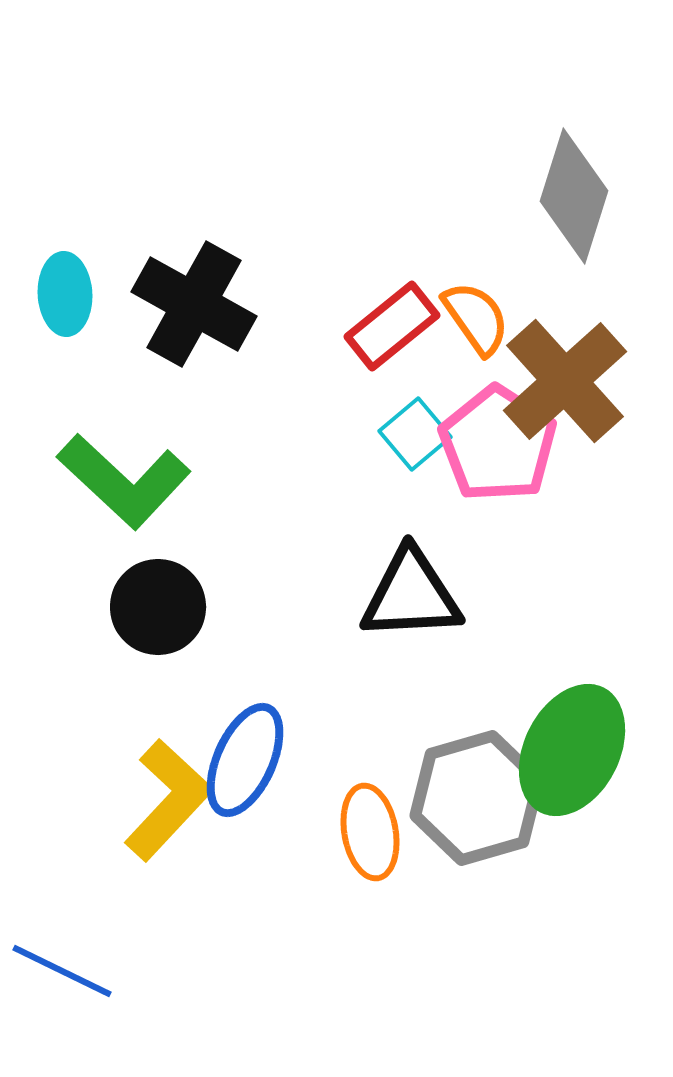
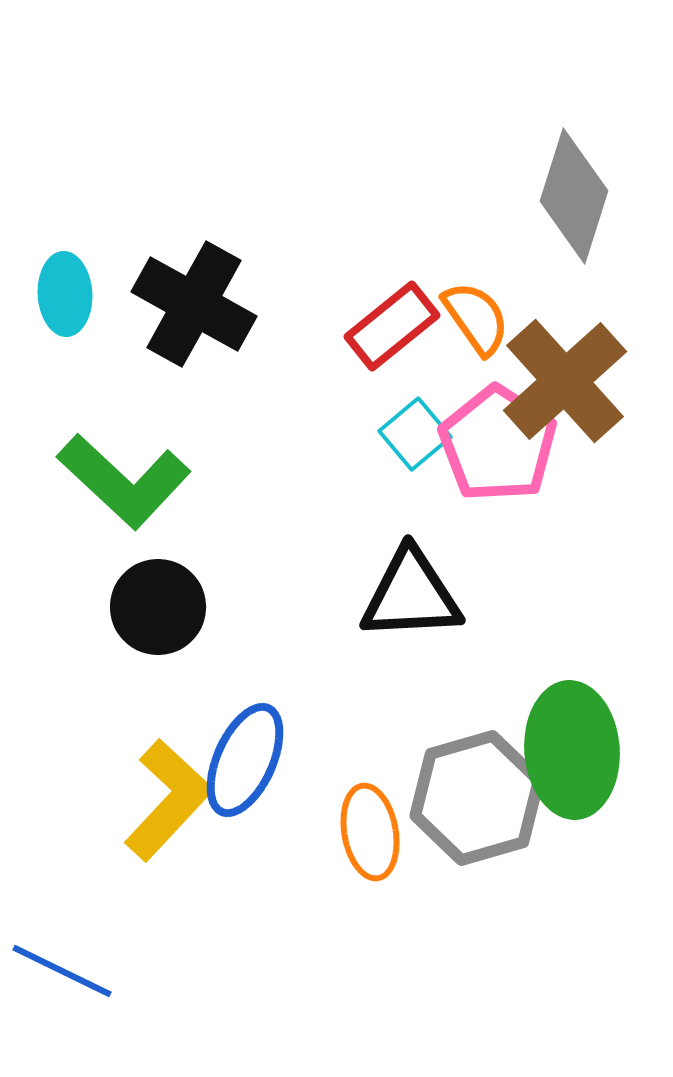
green ellipse: rotated 31 degrees counterclockwise
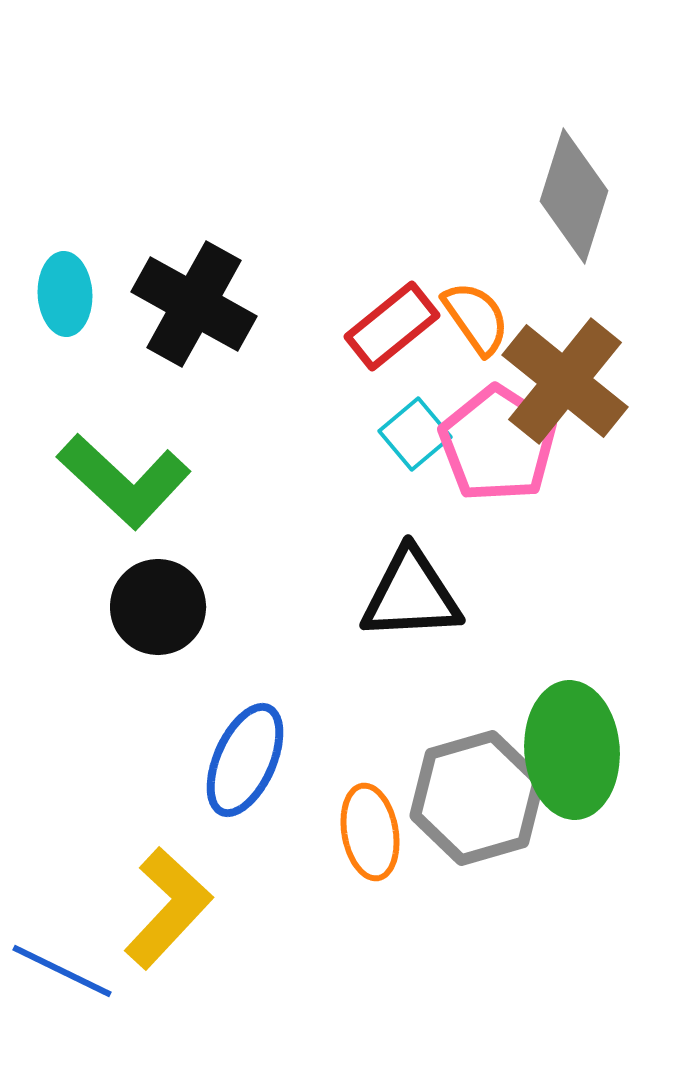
brown cross: rotated 9 degrees counterclockwise
yellow L-shape: moved 108 px down
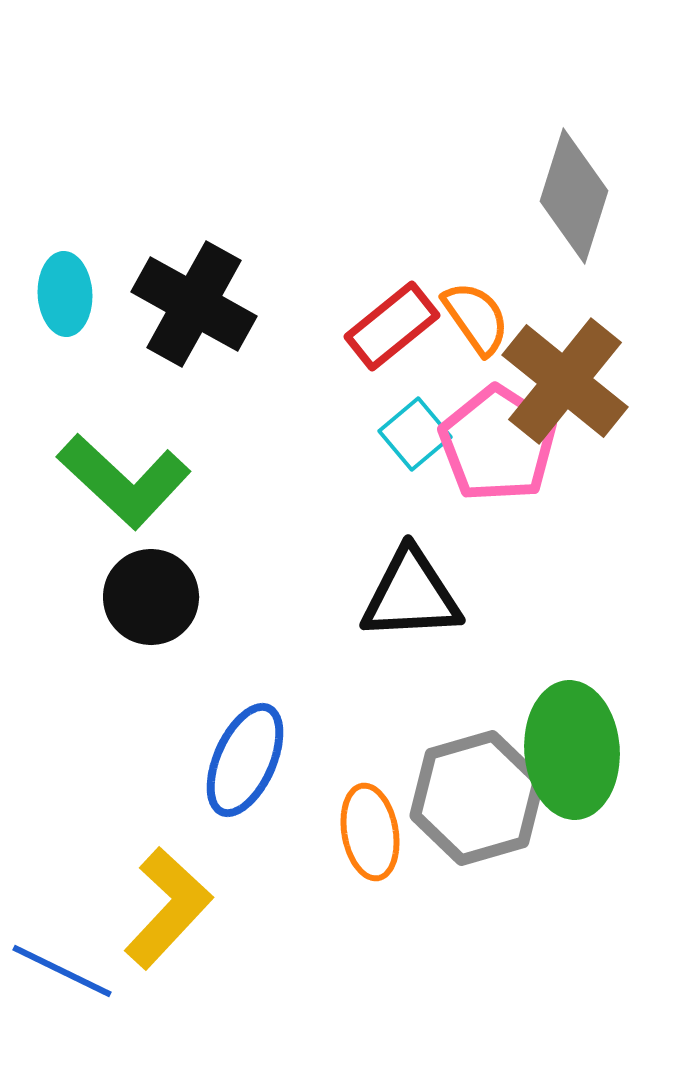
black circle: moved 7 px left, 10 px up
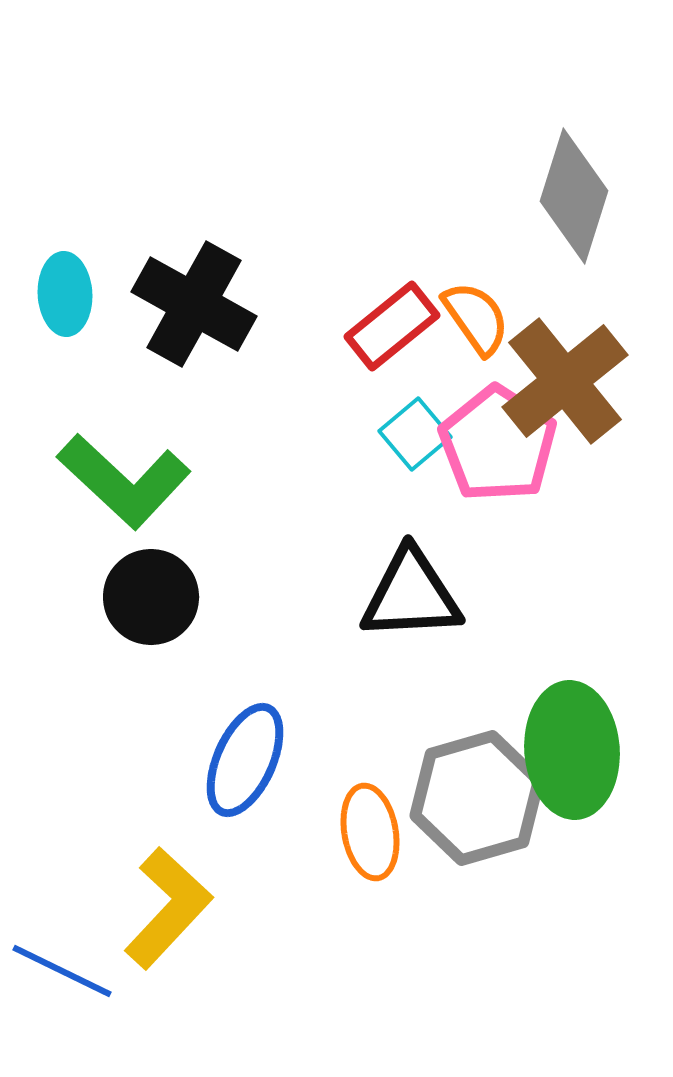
brown cross: rotated 12 degrees clockwise
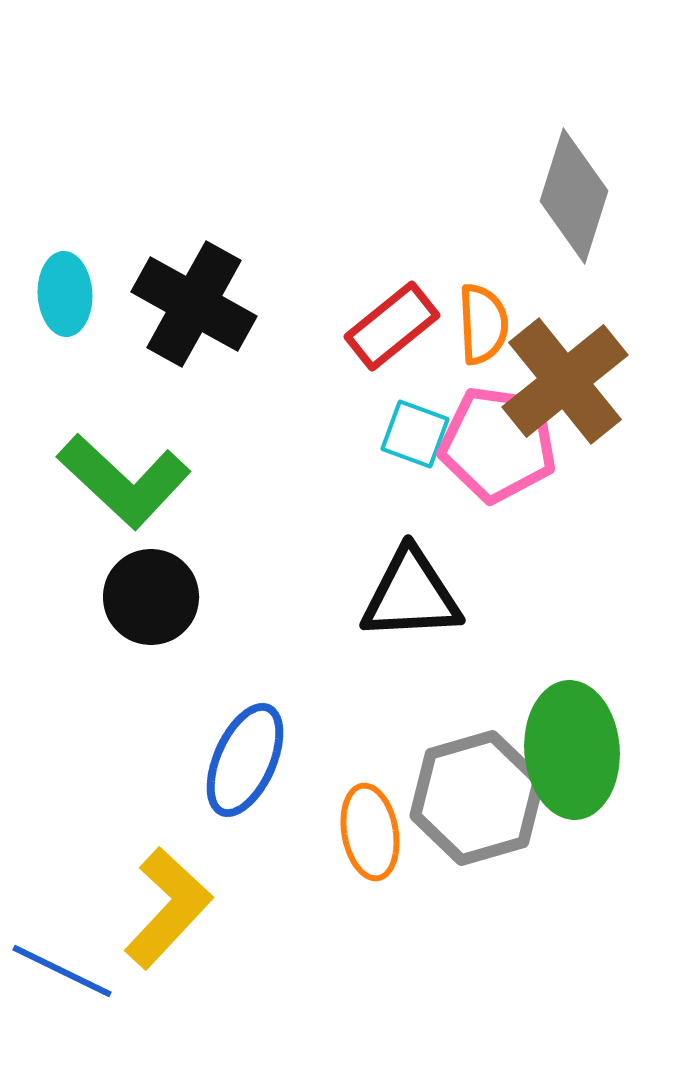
orange semicircle: moved 7 px right, 6 px down; rotated 32 degrees clockwise
cyan square: rotated 30 degrees counterclockwise
pink pentagon: rotated 25 degrees counterclockwise
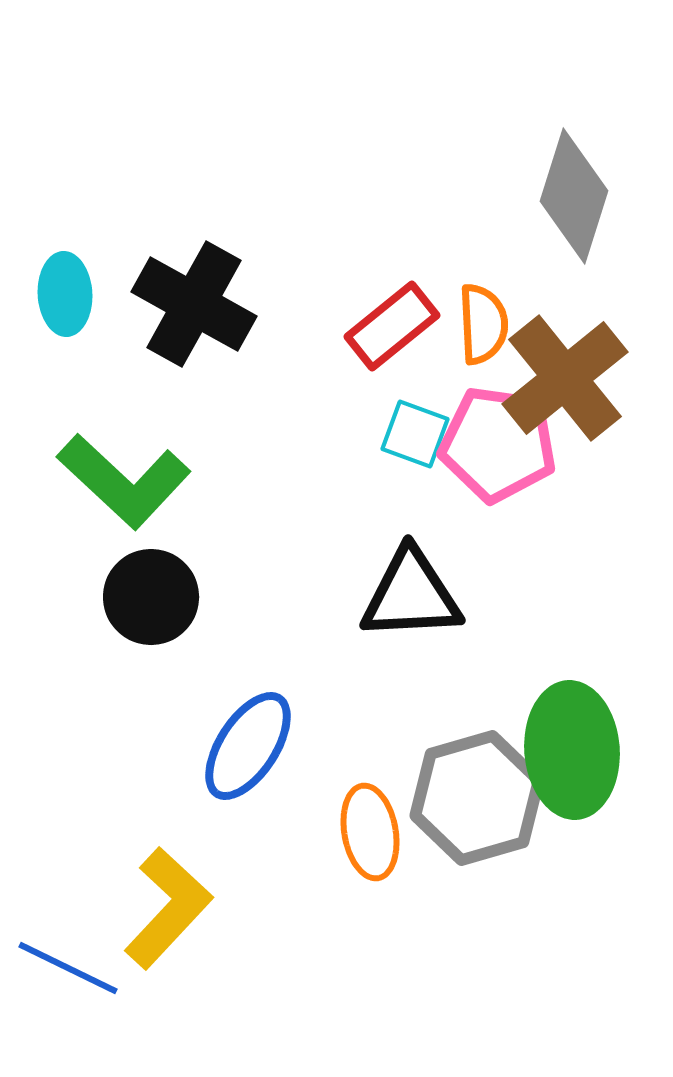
brown cross: moved 3 px up
blue ellipse: moved 3 px right, 14 px up; rotated 9 degrees clockwise
blue line: moved 6 px right, 3 px up
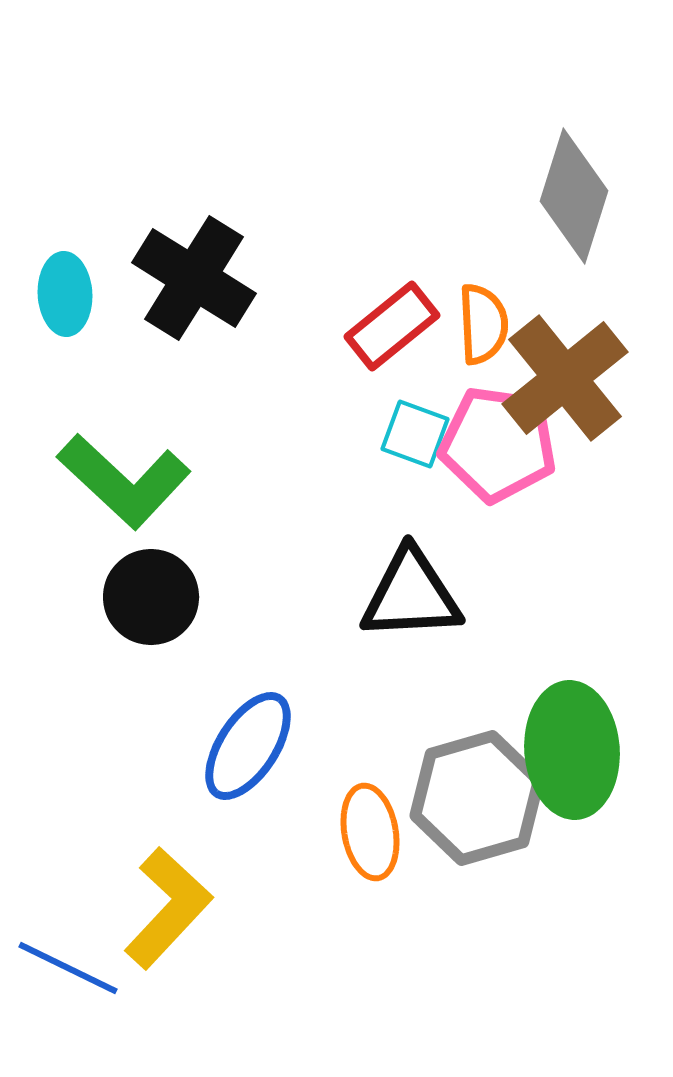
black cross: moved 26 px up; rotated 3 degrees clockwise
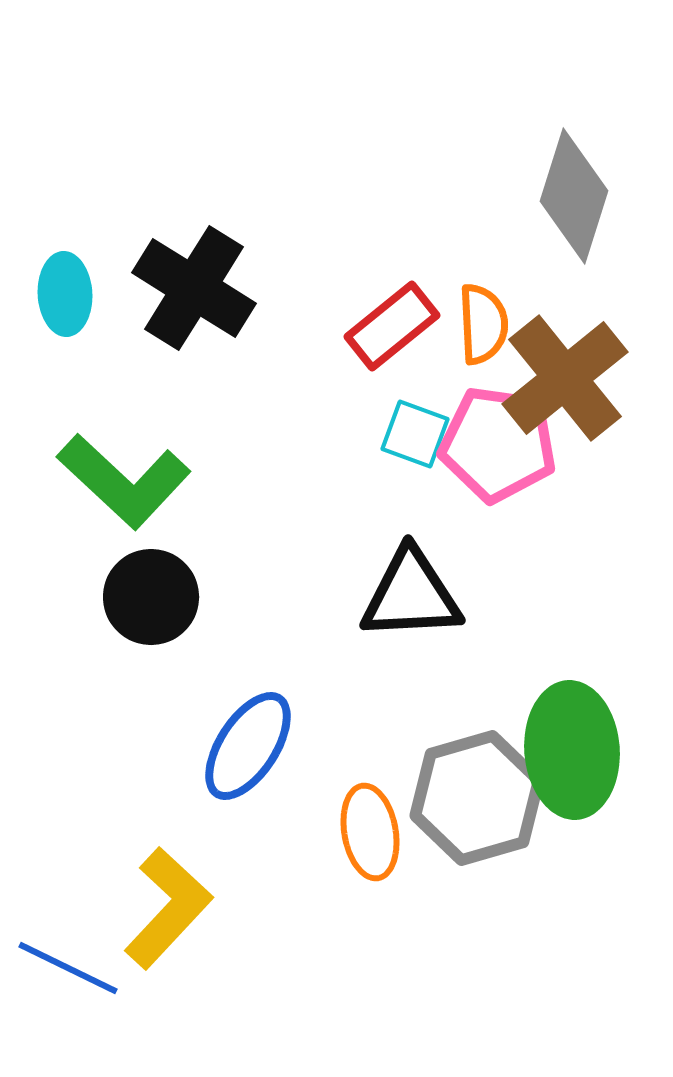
black cross: moved 10 px down
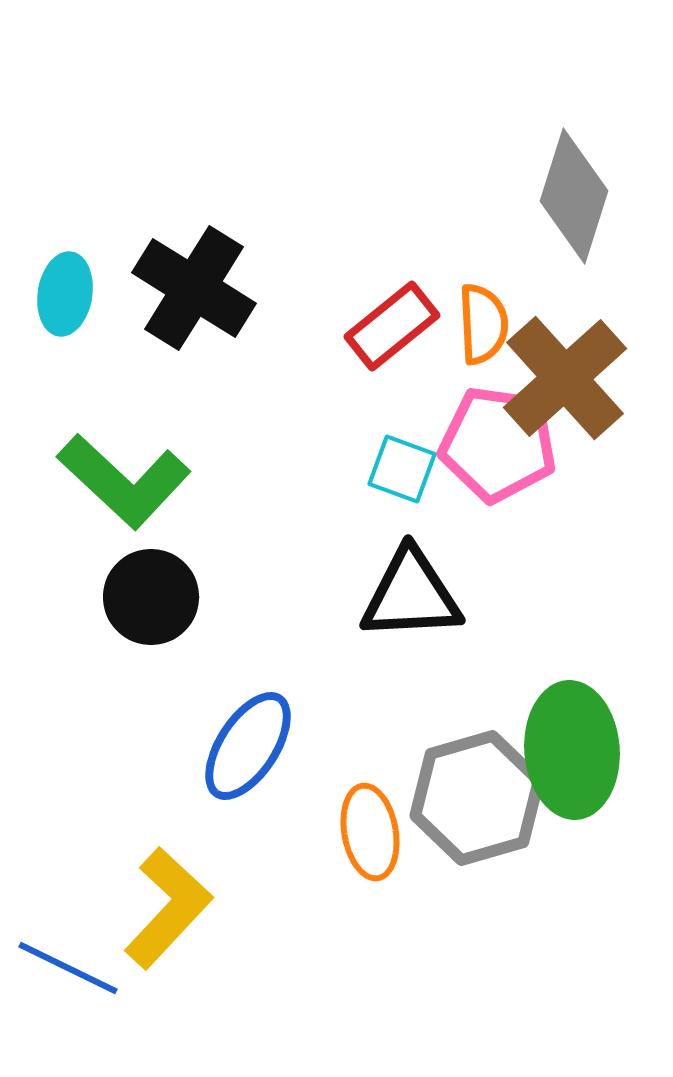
cyan ellipse: rotated 12 degrees clockwise
brown cross: rotated 3 degrees counterclockwise
cyan square: moved 13 px left, 35 px down
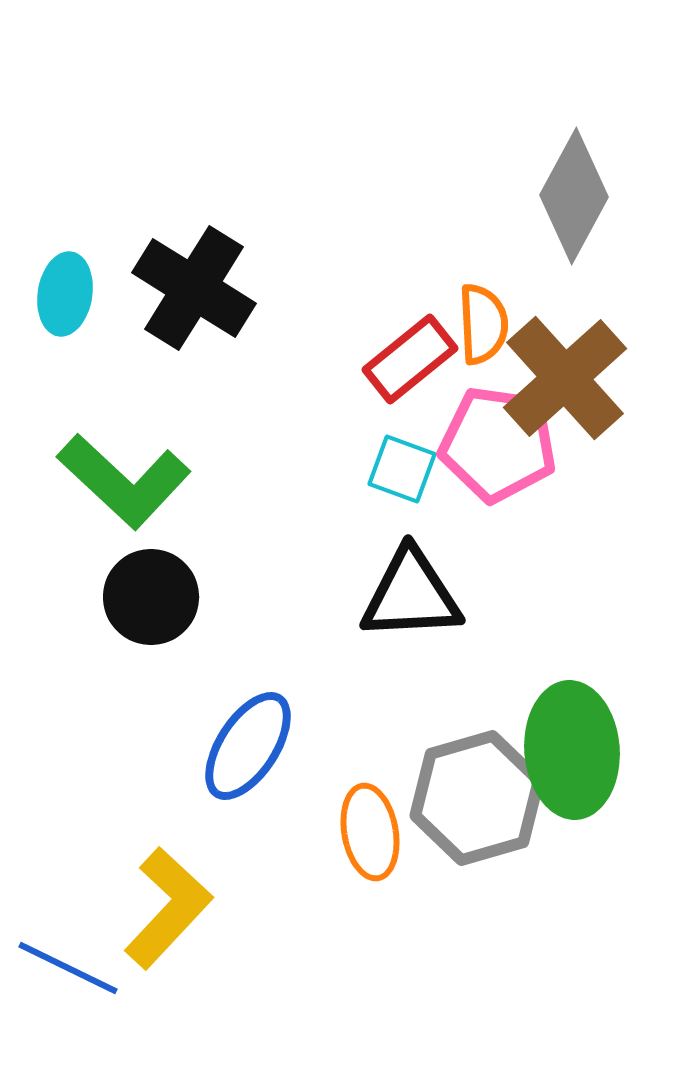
gray diamond: rotated 11 degrees clockwise
red rectangle: moved 18 px right, 33 px down
